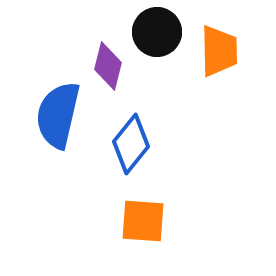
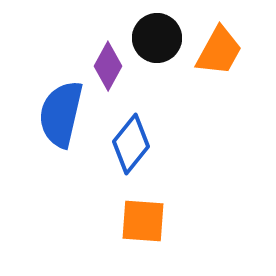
black circle: moved 6 px down
orange trapezoid: rotated 30 degrees clockwise
purple diamond: rotated 15 degrees clockwise
blue semicircle: moved 3 px right, 1 px up
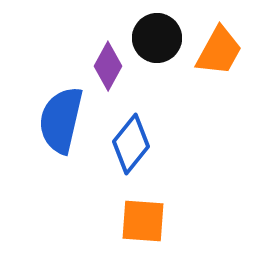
blue semicircle: moved 6 px down
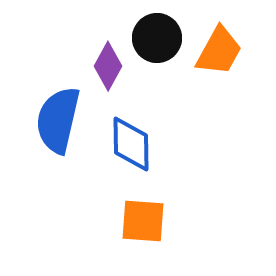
blue semicircle: moved 3 px left
blue diamond: rotated 40 degrees counterclockwise
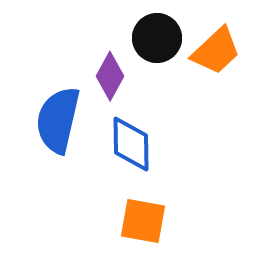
orange trapezoid: moved 3 px left; rotated 18 degrees clockwise
purple diamond: moved 2 px right, 10 px down
orange square: rotated 6 degrees clockwise
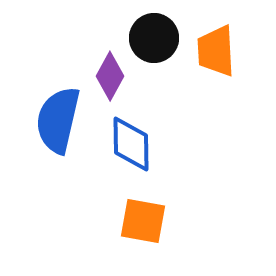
black circle: moved 3 px left
orange trapezoid: rotated 130 degrees clockwise
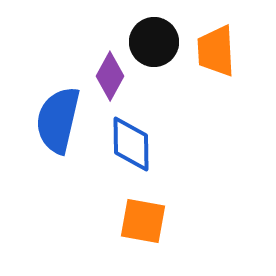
black circle: moved 4 px down
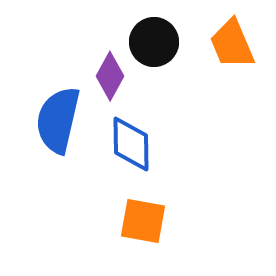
orange trapezoid: moved 16 px right, 7 px up; rotated 20 degrees counterclockwise
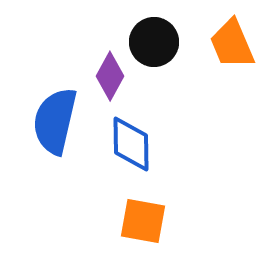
blue semicircle: moved 3 px left, 1 px down
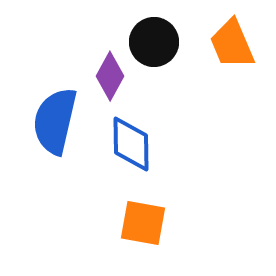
orange square: moved 2 px down
